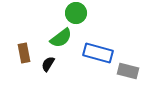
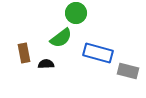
black semicircle: moved 2 px left; rotated 56 degrees clockwise
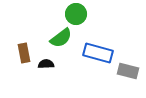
green circle: moved 1 px down
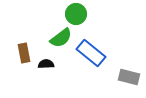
blue rectangle: moved 7 px left; rotated 24 degrees clockwise
gray rectangle: moved 1 px right, 6 px down
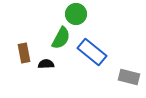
green semicircle: rotated 25 degrees counterclockwise
blue rectangle: moved 1 px right, 1 px up
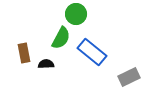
gray rectangle: rotated 40 degrees counterclockwise
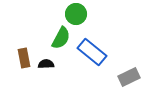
brown rectangle: moved 5 px down
